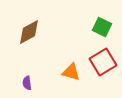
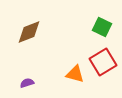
brown diamond: rotated 8 degrees clockwise
orange triangle: moved 4 px right, 2 px down
purple semicircle: rotated 80 degrees clockwise
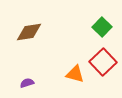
green square: rotated 18 degrees clockwise
brown diamond: rotated 12 degrees clockwise
red square: rotated 12 degrees counterclockwise
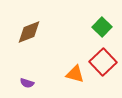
brown diamond: rotated 12 degrees counterclockwise
purple semicircle: rotated 144 degrees counterclockwise
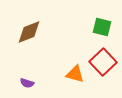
green square: rotated 30 degrees counterclockwise
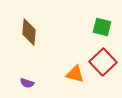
brown diamond: rotated 64 degrees counterclockwise
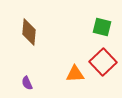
orange triangle: rotated 18 degrees counterclockwise
purple semicircle: rotated 48 degrees clockwise
